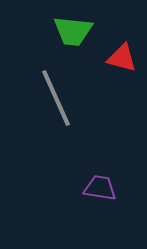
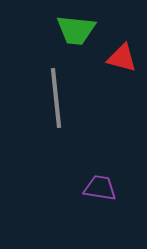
green trapezoid: moved 3 px right, 1 px up
gray line: rotated 18 degrees clockwise
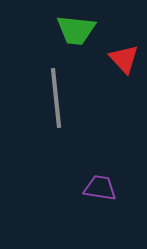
red triangle: moved 2 px right, 1 px down; rotated 32 degrees clockwise
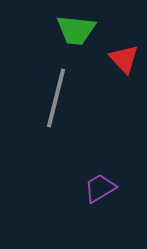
gray line: rotated 20 degrees clockwise
purple trapezoid: rotated 40 degrees counterclockwise
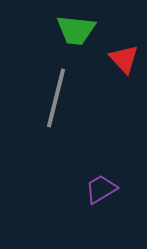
purple trapezoid: moved 1 px right, 1 px down
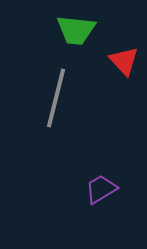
red triangle: moved 2 px down
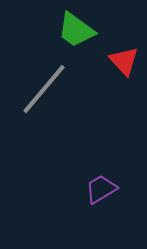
green trapezoid: rotated 30 degrees clockwise
gray line: moved 12 px left, 9 px up; rotated 26 degrees clockwise
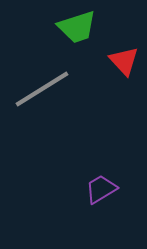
green trapezoid: moved 1 px right, 3 px up; rotated 54 degrees counterclockwise
gray line: moved 2 px left; rotated 18 degrees clockwise
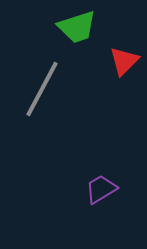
red triangle: rotated 28 degrees clockwise
gray line: rotated 30 degrees counterclockwise
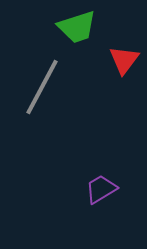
red triangle: moved 1 px up; rotated 8 degrees counterclockwise
gray line: moved 2 px up
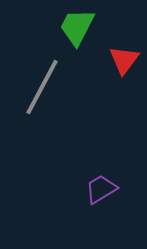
green trapezoid: rotated 135 degrees clockwise
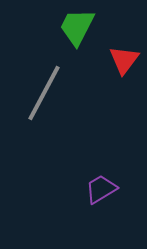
gray line: moved 2 px right, 6 px down
